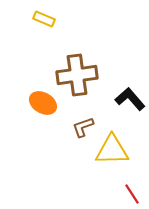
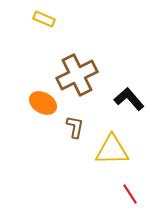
brown cross: rotated 18 degrees counterclockwise
black L-shape: moved 1 px left
brown L-shape: moved 8 px left; rotated 120 degrees clockwise
red line: moved 2 px left
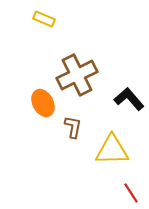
orange ellipse: rotated 32 degrees clockwise
brown L-shape: moved 2 px left
red line: moved 1 px right, 1 px up
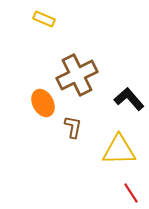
yellow triangle: moved 7 px right
